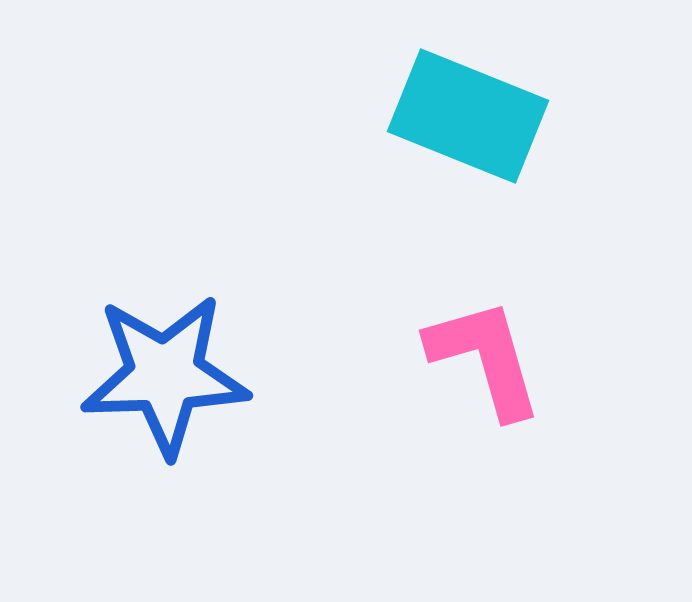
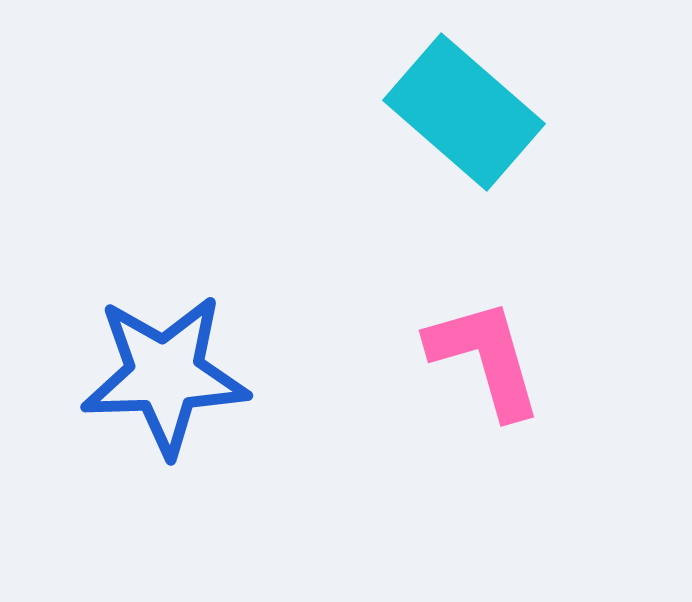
cyan rectangle: moved 4 px left, 4 px up; rotated 19 degrees clockwise
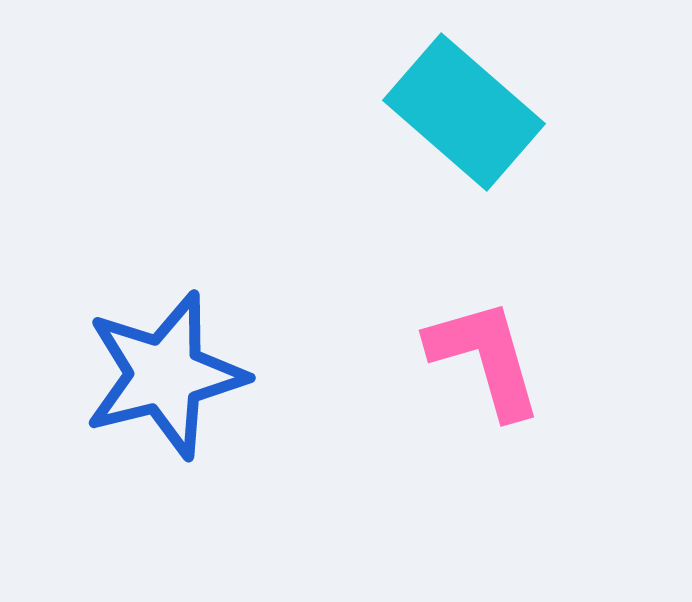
blue star: rotated 12 degrees counterclockwise
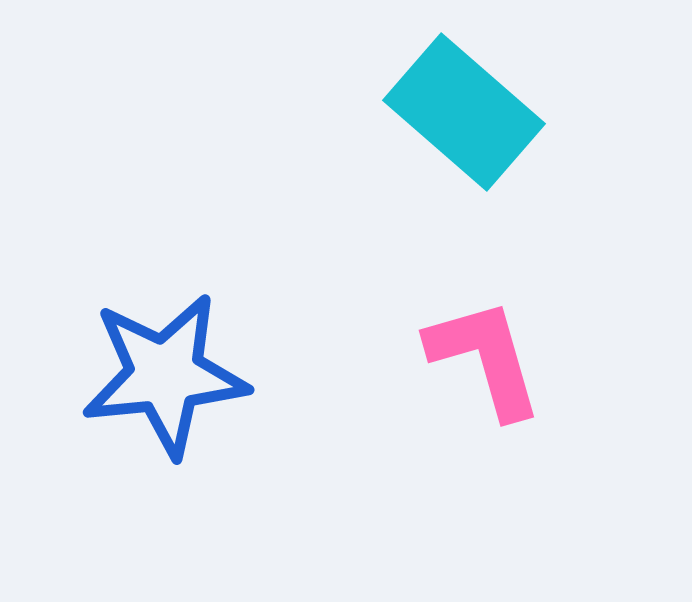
blue star: rotated 8 degrees clockwise
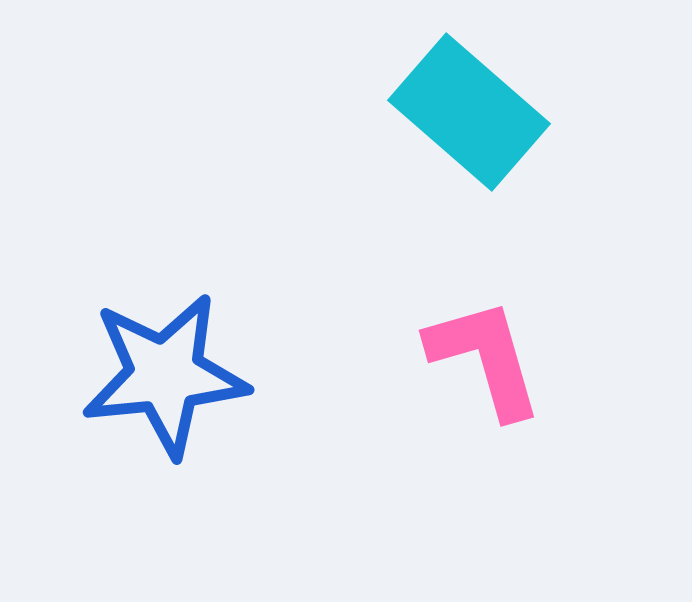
cyan rectangle: moved 5 px right
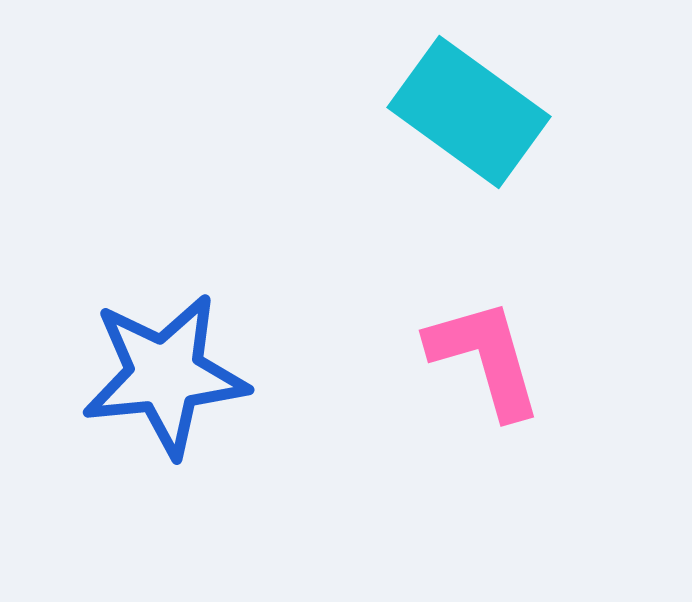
cyan rectangle: rotated 5 degrees counterclockwise
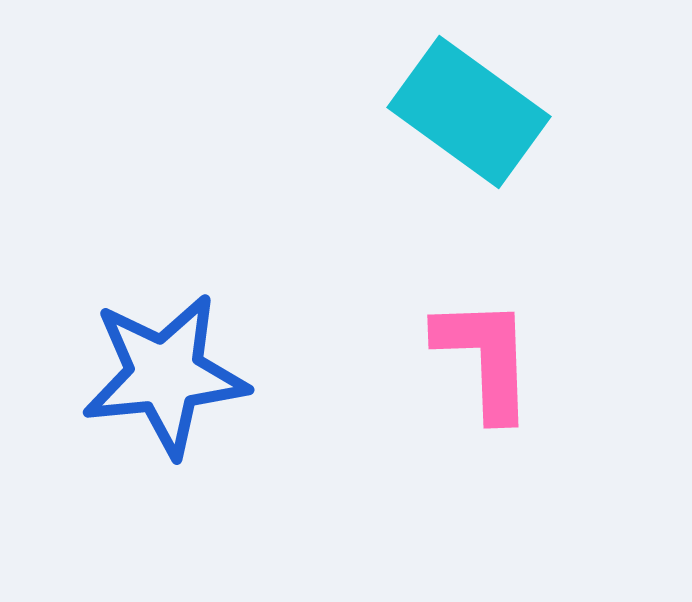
pink L-shape: rotated 14 degrees clockwise
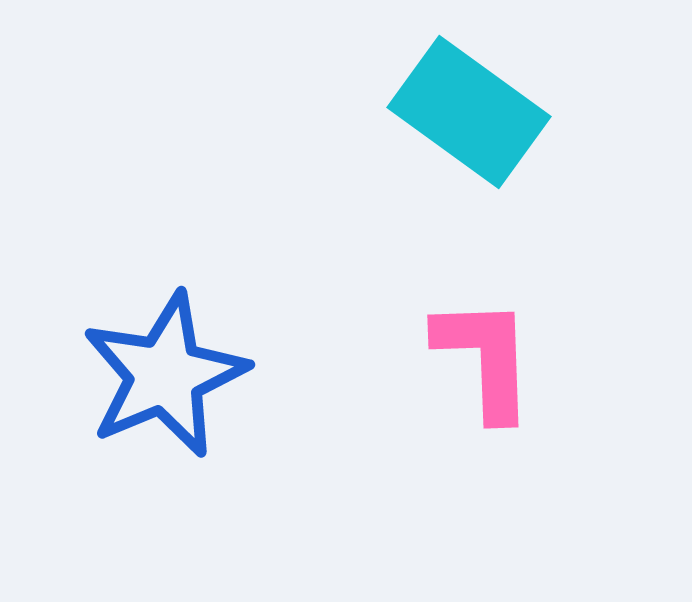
blue star: rotated 17 degrees counterclockwise
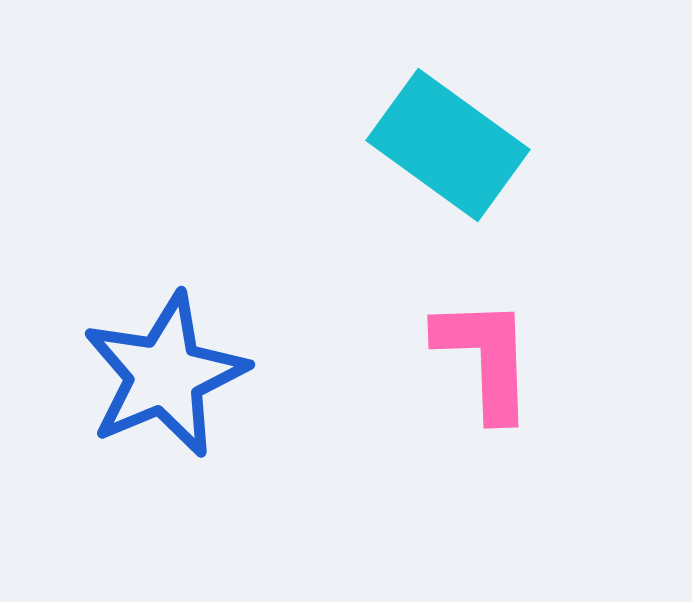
cyan rectangle: moved 21 px left, 33 px down
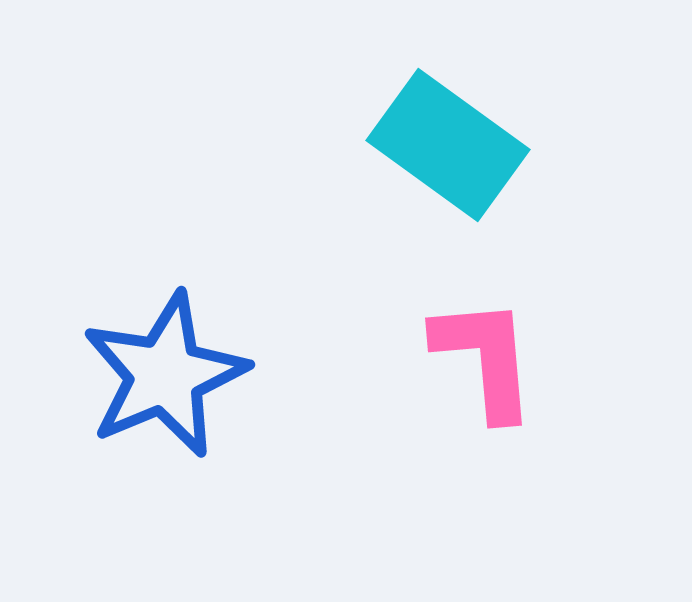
pink L-shape: rotated 3 degrees counterclockwise
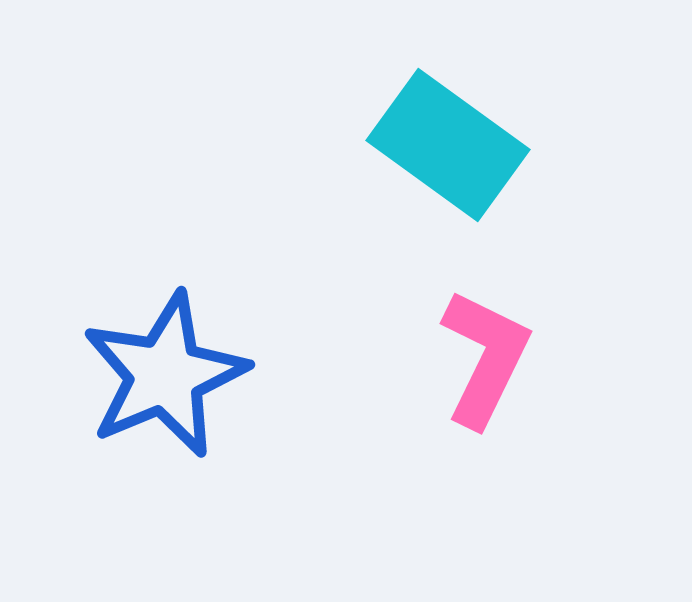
pink L-shape: rotated 31 degrees clockwise
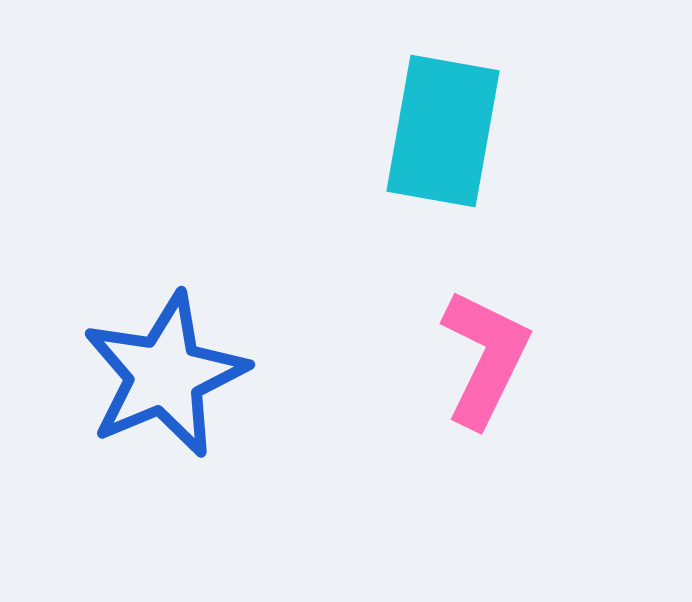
cyan rectangle: moved 5 px left, 14 px up; rotated 64 degrees clockwise
